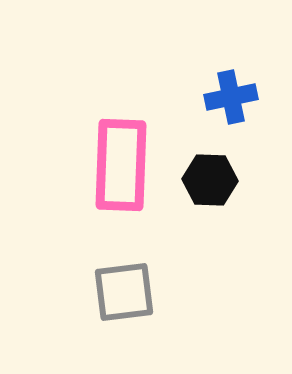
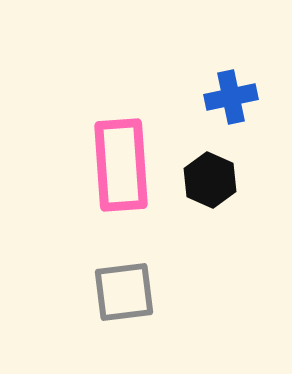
pink rectangle: rotated 6 degrees counterclockwise
black hexagon: rotated 22 degrees clockwise
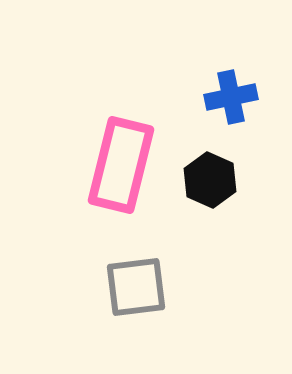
pink rectangle: rotated 18 degrees clockwise
gray square: moved 12 px right, 5 px up
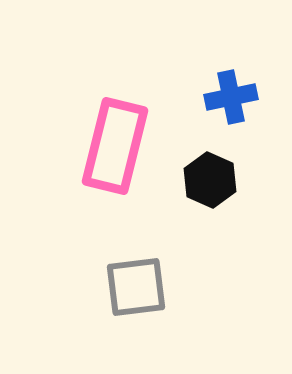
pink rectangle: moved 6 px left, 19 px up
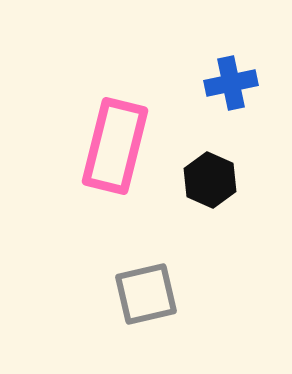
blue cross: moved 14 px up
gray square: moved 10 px right, 7 px down; rotated 6 degrees counterclockwise
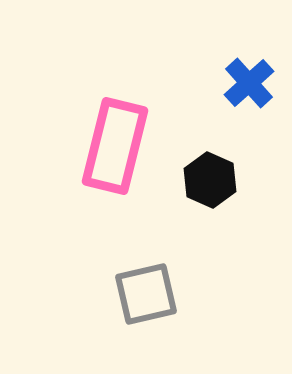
blue cross: moved 18 px right; rotated 30 degrees counterclockwise
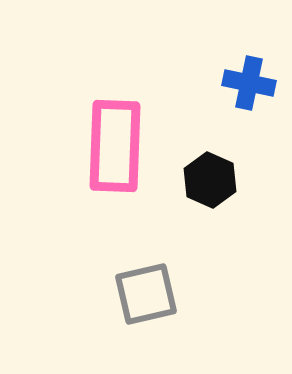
blue cross: rotated 36 degrees counterclockwise
pink rectangle: rotated 12 degrees counterclockwise
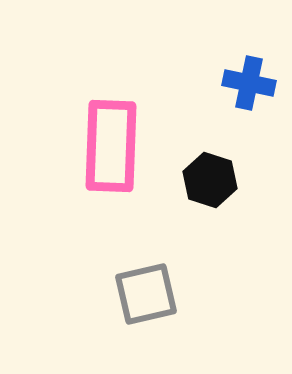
pink rectangle: moved 4 px left
black hexagon: rotated 6 degrees counterclockwise
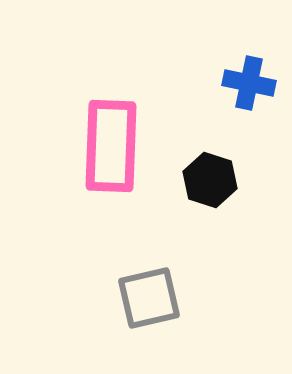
gray square: moved 3 px right, 4 px down
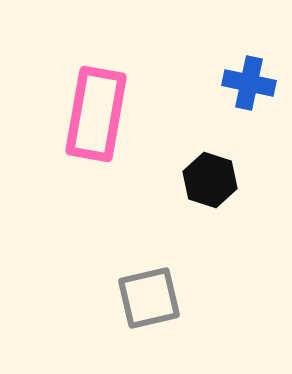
pink rectangle: moved 15 px left, 32 px up; rotated 8 degrees clockwise
